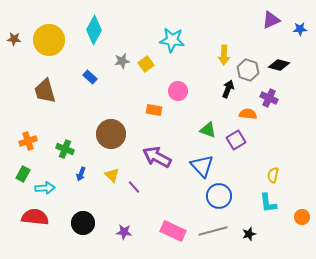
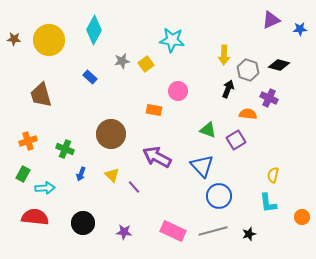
brown trapezoid: moved 4 px left, 4 px down
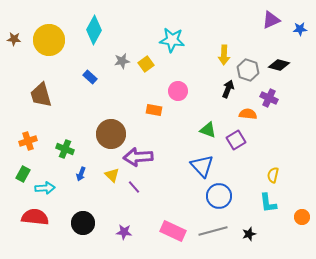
purple arrow: moved 19 px left; rotated 32 degrees counterclockwise
